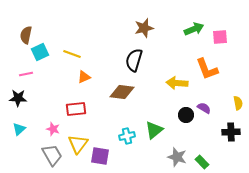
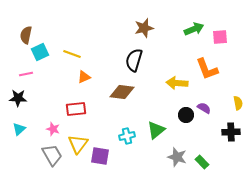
green triangle: moved 2 px right
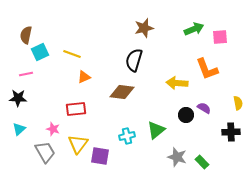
gray trapezoid: moved 7 px left, 3 px up
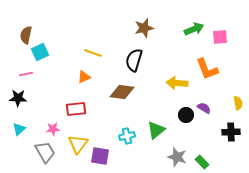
yellow line: moved 21 px right, 1 px up
pink star: rotated 24 degrees counterclockwise
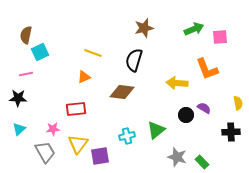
purple square: rotated 18 degrees counterclockwise
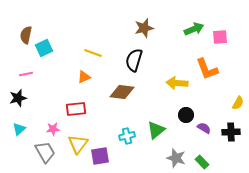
cyan square: moved 4 px right, 4 px up
black star: rotated 18 degrees counterclockwise
yellow semicircle: rotated 40 degrees clockwise
purple semicircle: moved 20 px down
gray star: moved 1 px left, 1 px down
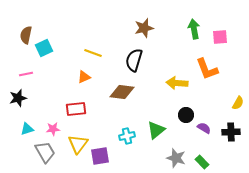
green arrow: rotated 78 degrees counterclockwise
cyan triangle: moved 8 px right; rotated 24 degrees clockwise
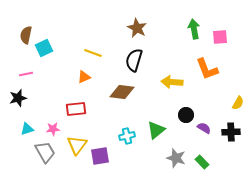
brown star: moved 7 px left; rotated 30 degrees counterclockwise
yellow arrow: moved 5 px left, 1 px up
yellow triangle: moved 1 px left, 1 px down
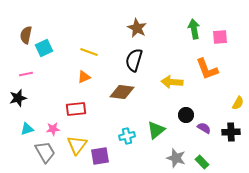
yellow line: moved 4 px left, 1 px up
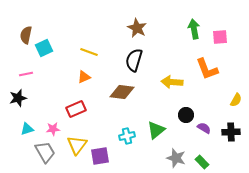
yellow semicircle: moved 2 px left, 3 px up
red rectangle: rotated 18 degrees counterclockwise
